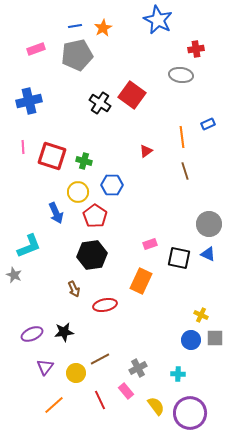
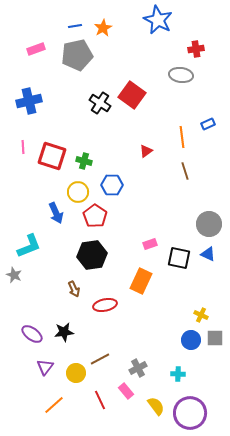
purple ellipse at (32, 334): rotated 60 degrees clockwise
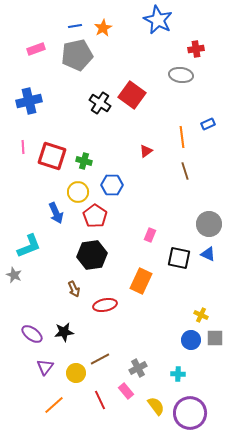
pink rectangle at (150, 244): moved 9 px up; rotated 48 degrees counterclockwise
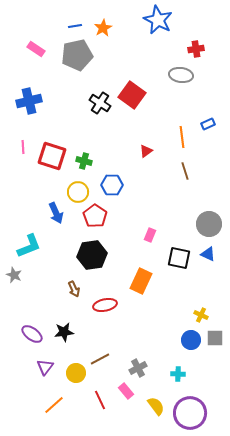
pink rectangle at (36, 49): rotated 54 degrees clockwise
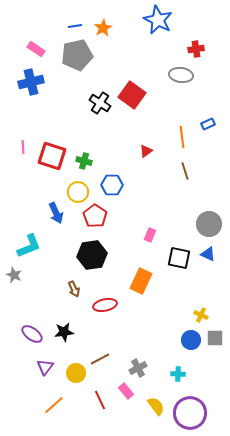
blue cross at (29, 101): moved 2 px right, 19 px up
